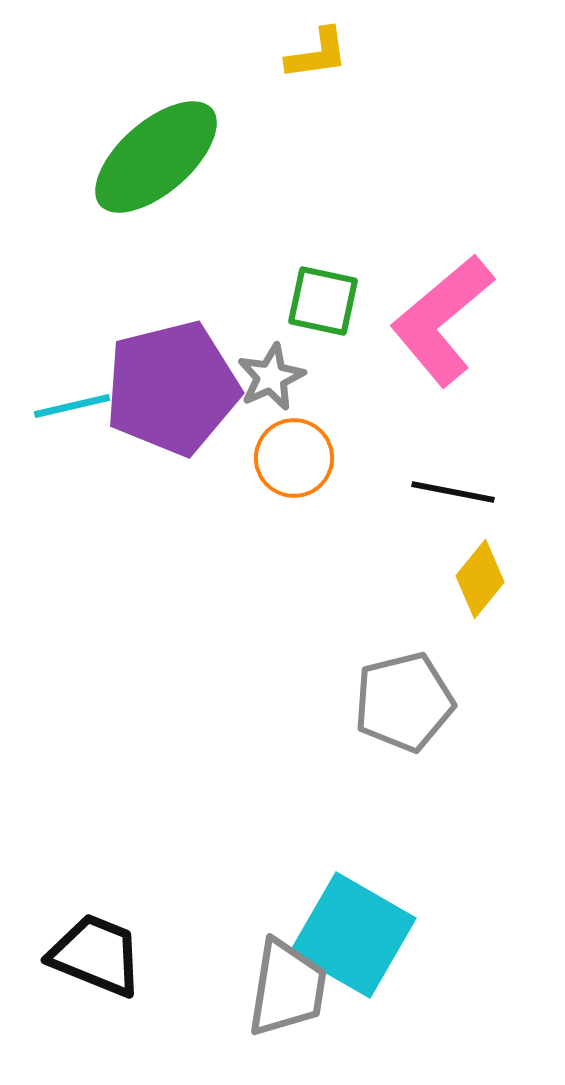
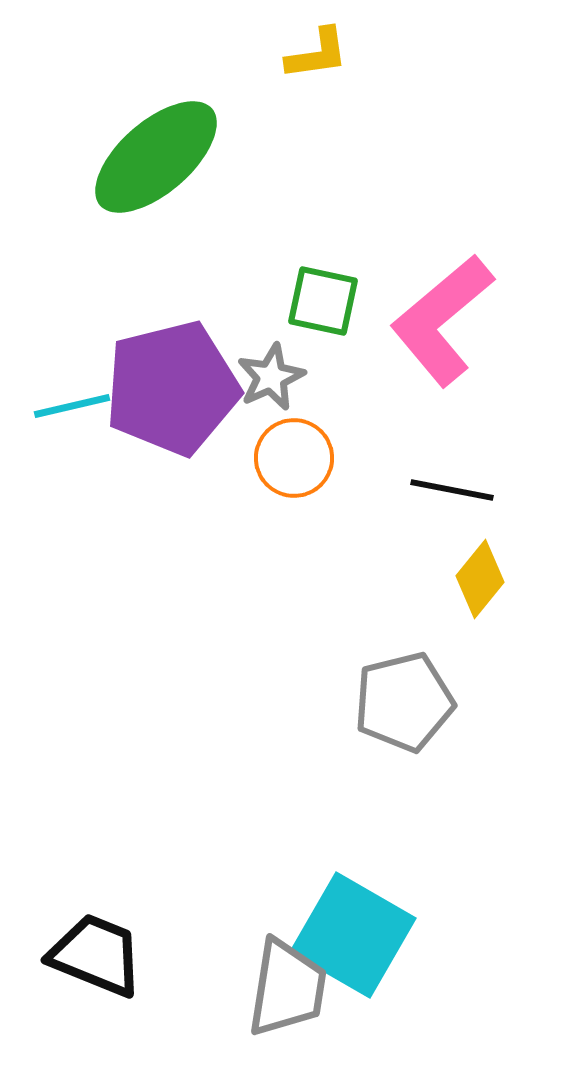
black line: moved 1 px left, 2 px up
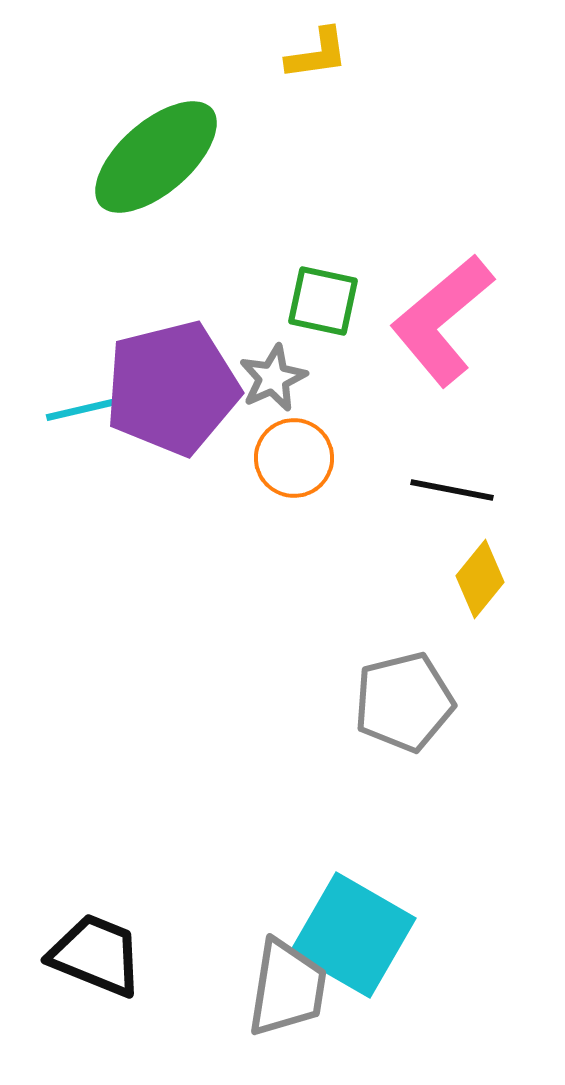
gray star: moved 2 px right, 1 px down
cyan line: moved 12 px right, 3 px down
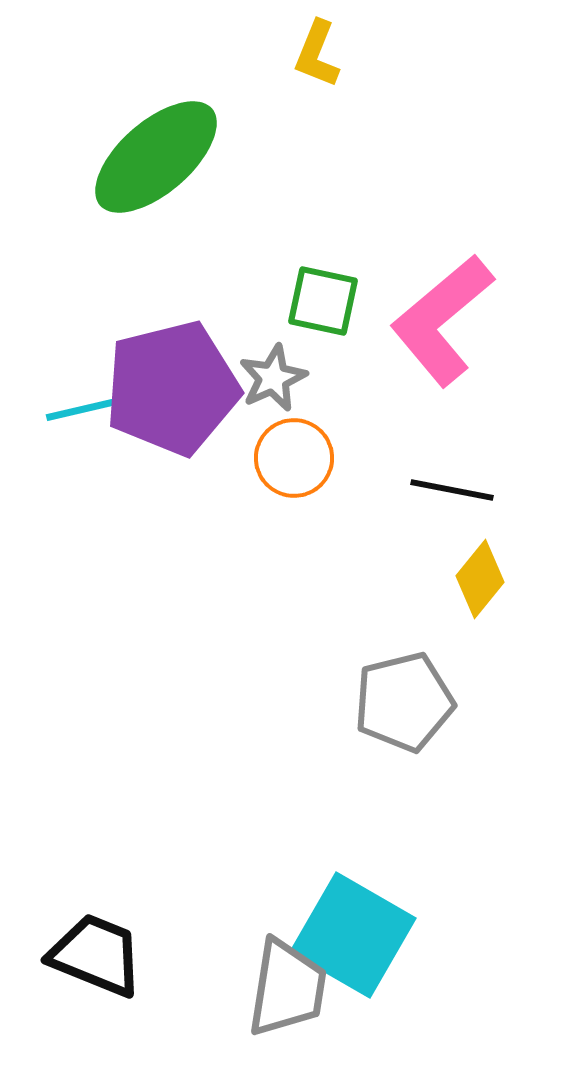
yellow L-shape: rotated 120 degrees clockwise
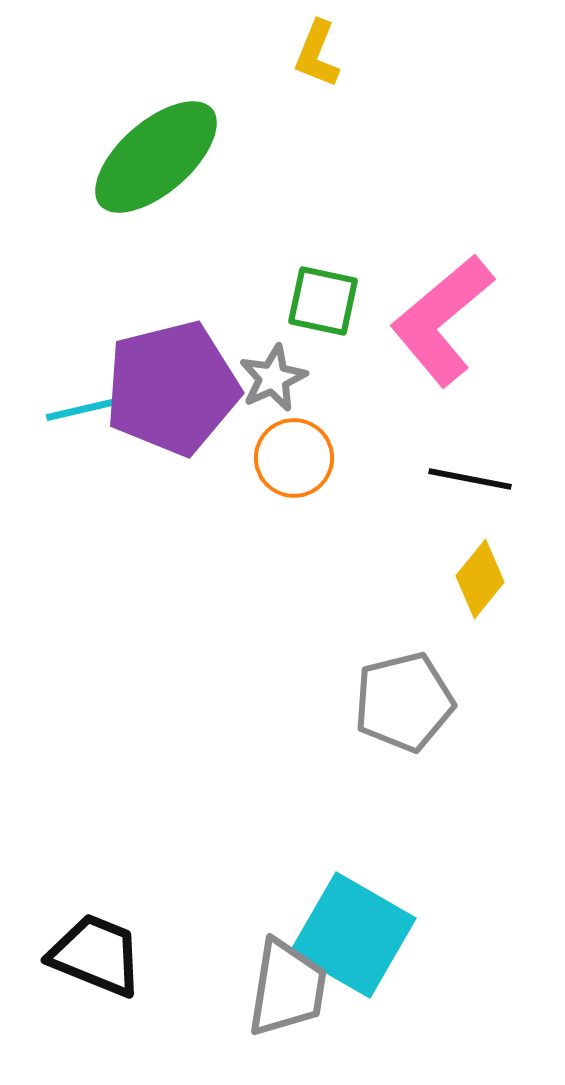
black line: moved 18 px right, 11 px up
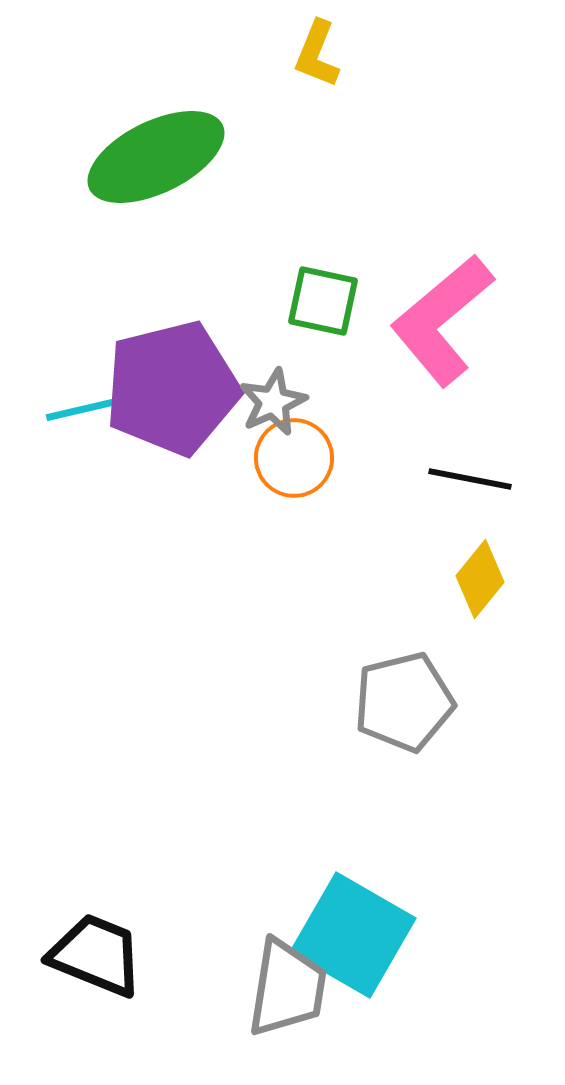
green ellipse: rotated 15 degrees clockwise
gray star: moved 24 px down
